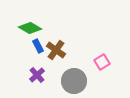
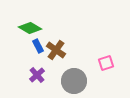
pink square: moved 4 px right, 1 px down; rotated 14 degrees clockwise
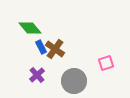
green diamond: rotated 20 degrees clockwise
blue rectangle: moved 3 px right, 1 px down
brown cross: moved 1 px left, 1 px up
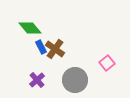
pink square: moved 1 px right; rotated 21 degrees counterclockwise
purple cross: moved 5 px down
gray circle: moved 1 px right, 1 px up
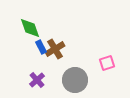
green diamond: rotated 20 degrees clockwise
brown cross: rotated 24 degrees clockwise
pink square: rotated 21 degrees clockwise
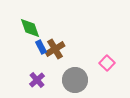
pink square: rotated 28 degrees counterclockwise
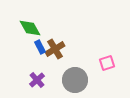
green diamond: rotated 10 degrees counterclockwise
blue rectangle: moved 1 px left
pink square: rotated 28 degrees clockwise
